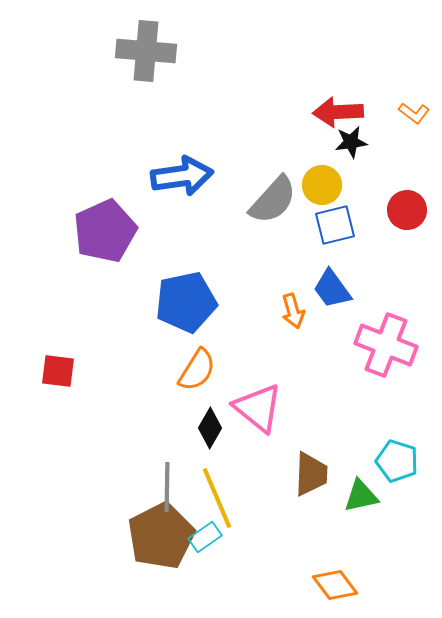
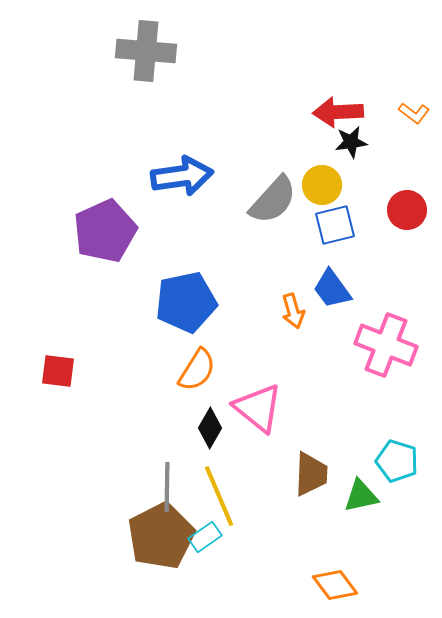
yellow line: moved 2 px right, 2 px up
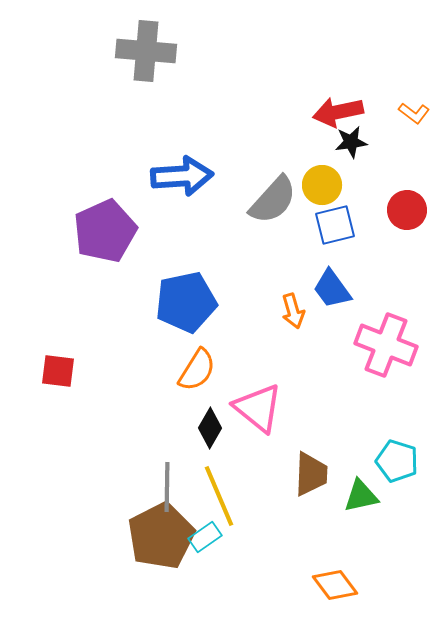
red arrow: rotated 9 degrees counterclockwise
blue arrow: rotated 4 degrees clockwise
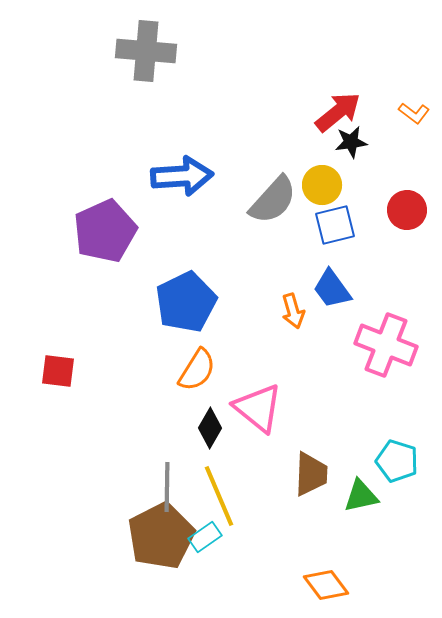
red arrow: rotated 153 degrees clockwise
blue pentagon: rotated 14 degrees counterclockwise
orange diamond: moved 9 px left
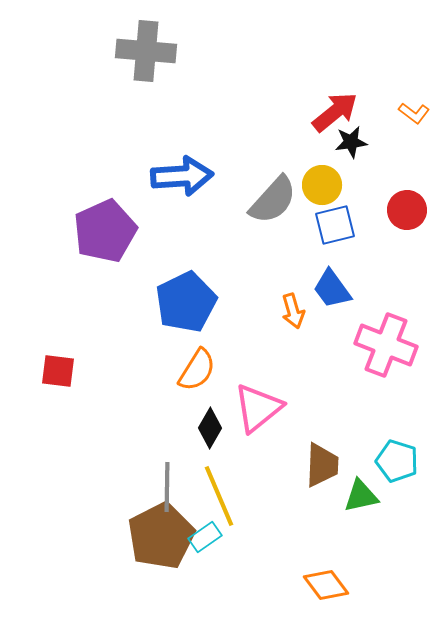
red arrow: moved 3 px left
pink triangle: rotated 42 degrees clockwise
brown trapezoid: moved 11 px right, 9 px up
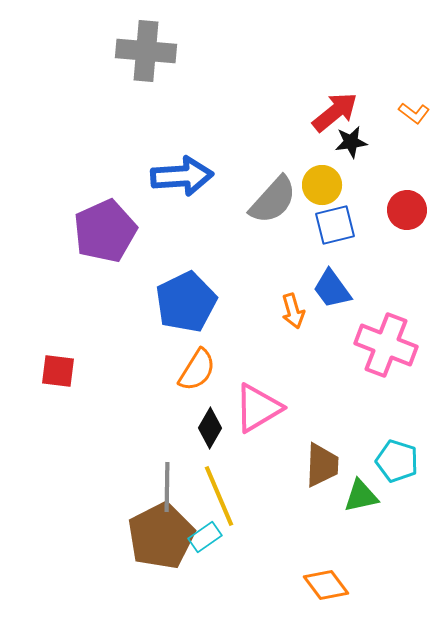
pink triangle: rotated 8 degrees clockwise
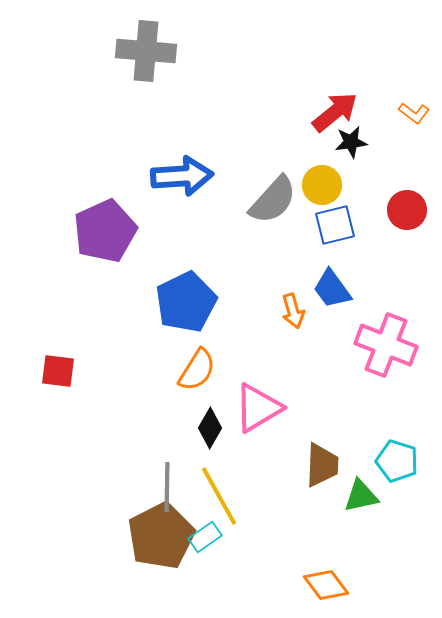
yellow line: rotated 6 degrees counterclockwise
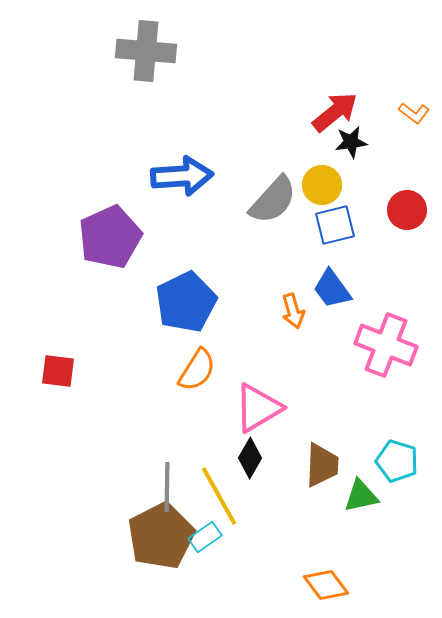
purple pentagon: moved 5 px right, 6 px down
black diamond: moved 40 px right, 30 px down
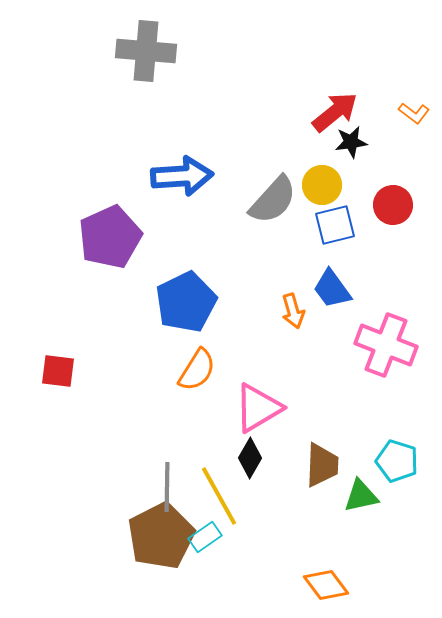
red circle: moved 14 px left, 5 px up
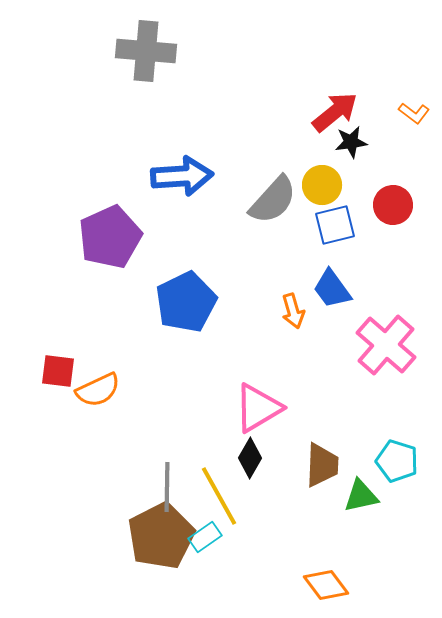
pink cross: rotated 20 degrees clockwise
orange semicircle: moved 99 px left, 20 px down; rotated 33 degrees clockwise
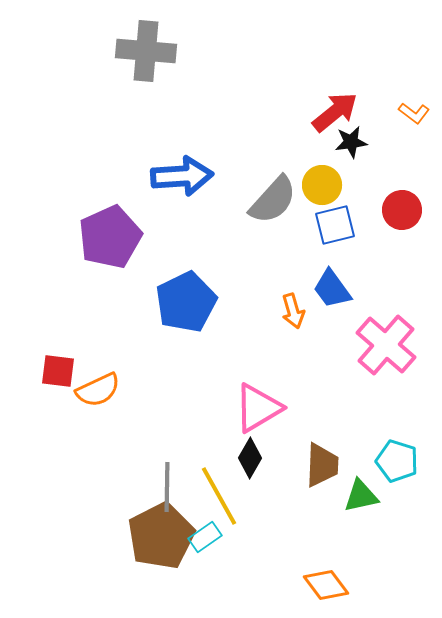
red circle: moved 9 px right, 5 px down
